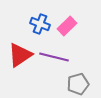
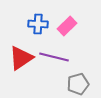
blue cross: moved 2 px left; rotated 18 degrees counterclockwise
red triangle: moved 1 px right, 3 px down
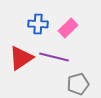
pink rectangle: moved 1 px right, 2 px down
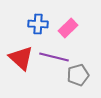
red triangle: rotated 44 degrees counterclockwise
gray pentagon: moved 9 px up
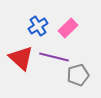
blue cross: moved 2 px down; rotated 36 degrees counterclockwise
